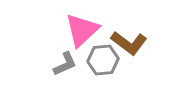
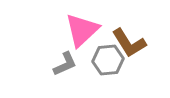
brown L-shape: rotated 21 degrees clockwise
gray hexagon: moved 5 px right
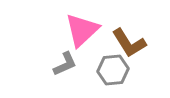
gray hexagon: moved 5 px right, 10 px down
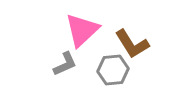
brown L-shape: moved 3 px right, 1 px down
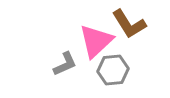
pink triangle: moved 14 px right, 11 px down
brown L-shape: moved 3 px left, 20 px up
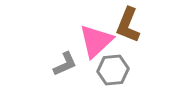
brown L-shape: moved 1 px left, 1 px down; rotated 54 degrees clockwise
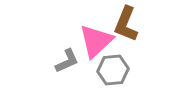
brown L-shape: moved 2 px left, 1 px up
gray L-shape: moved 2 px right, 3 px up
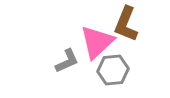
pink triangle: moved 1 px right, 1 px down
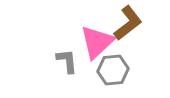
brown L-shape: moved 2 px right, 1 px up; rotated 150 degrees counterclockwise
gray L-shape: rotated 72 degrees counterclockwise
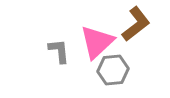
brown L-shape: moved 8 px right, 1 px down
gray L-shape: moved 8 px left, 10 px up
